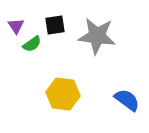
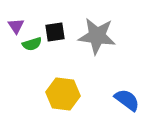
black square: moved 7 px down
green semicircle: rotated 18 degrees clockwise
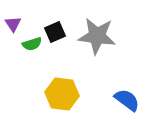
purple triangle: moved 3 px left, 2 px up
black square: rotated 15 degrees counterclockwise
yellow hexagon: moved 1 px left
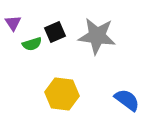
purple triangle: moved 1 px up
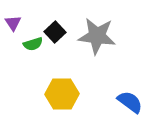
black square: rotated 20 degrees counterclockwise
green semicircle: moved 1 px right
yellow hexagon: rotated 8 degrees counterclockwise
blue semicircle: moved 3 px right, 2 px down
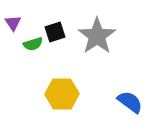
black square: rotated 25 degrees clockwise
gray star: rotated 30 degrees clockwise
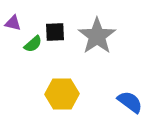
purple triangle: rotated 42 degrees counterclockwise
black square: rotated 15 degrees clockwise
green semicircle: rotated 24 degrees counterclockwise
